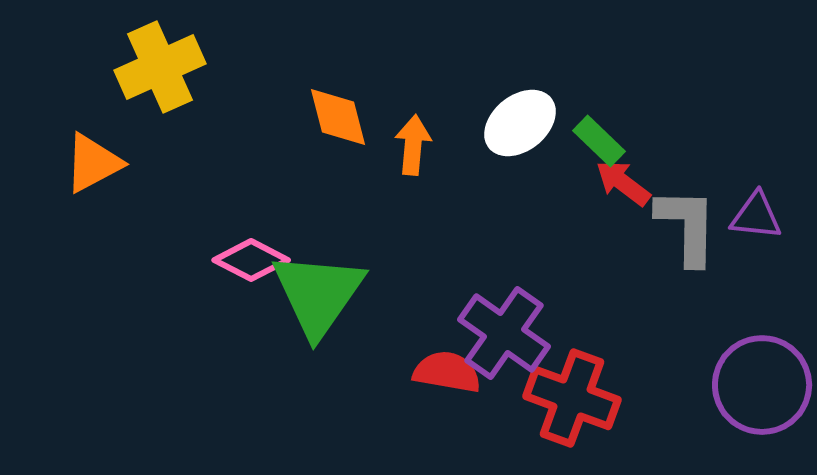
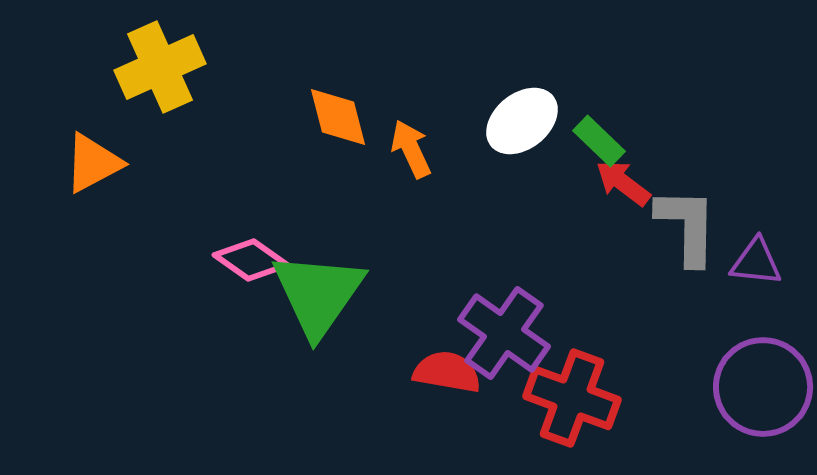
white ellipse: moved 2 px right, 2 px up
orange arrow: moved 2 px left, 4 px down; rotated 30 degrees counterclockwise
purple triangle: moved 46 px down
pink diamond: rotated 8 degrees clockwise
purple circle: moved 1 px right, 2 px down
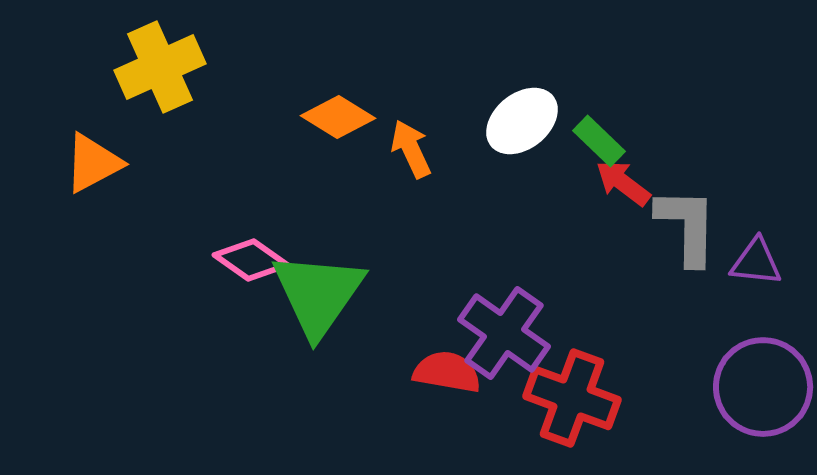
orange diamond: rotated 44 degrees counterclockwise
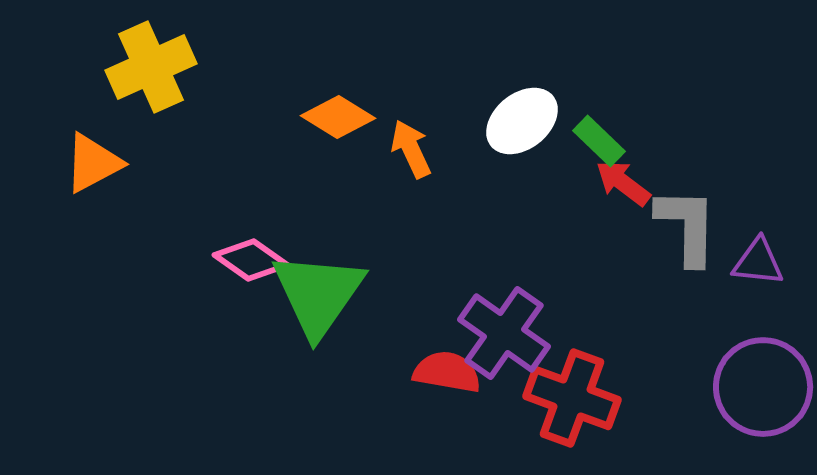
yellow cross: moved 9 px left
purple triangle: moved 2 px right
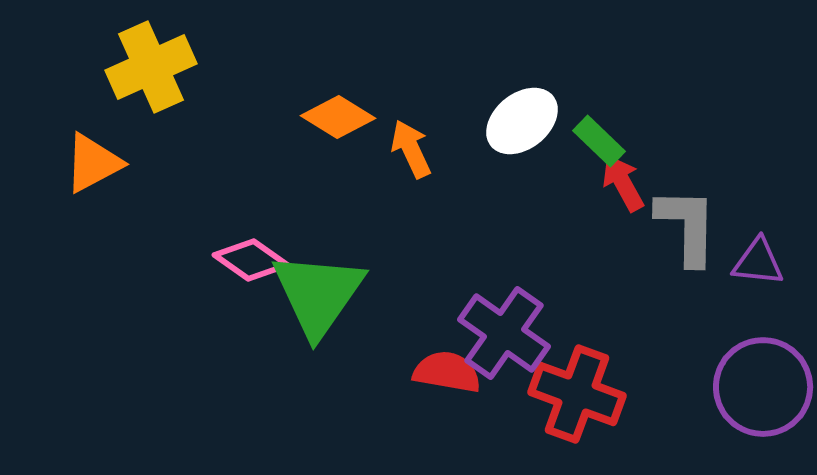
red arrow: rotated 24 degrees clockwise
red cross: moved 5 px right, 4 px up
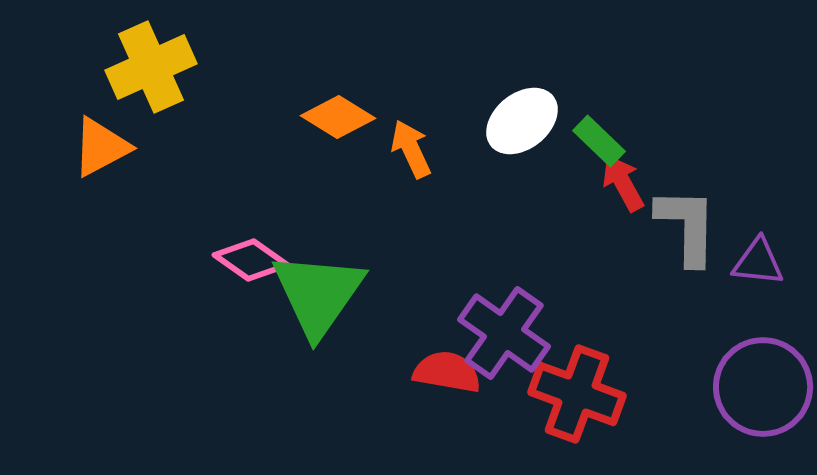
orange triangle: moved 8 px right, 16 px up
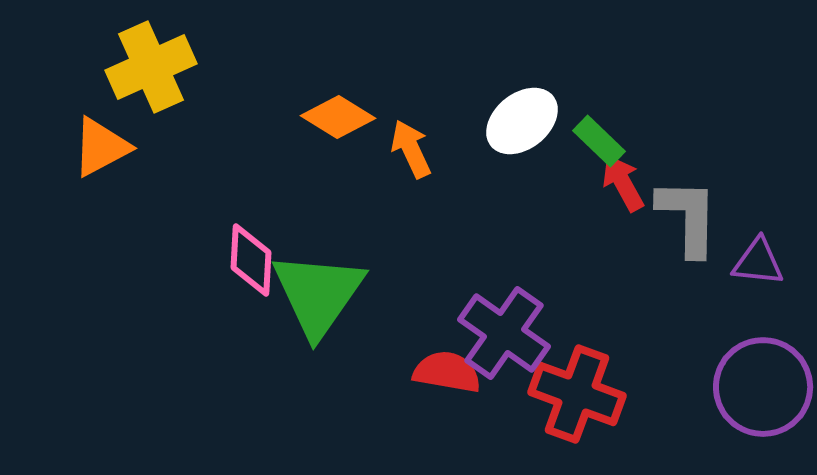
gray L-shape: moved 1 px right, 9 px up
pink diamond: rotated 58 degrees clockwise
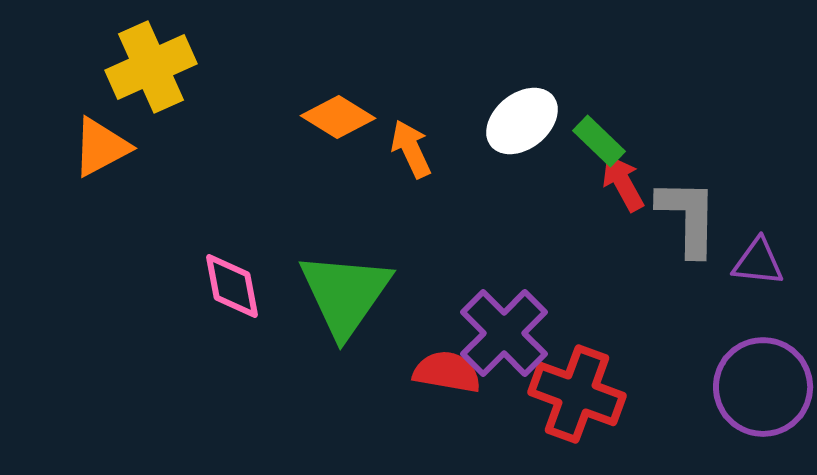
pink diamond: moved 19 px left, 26 px down; rotated 14 degrees counterclockwise
green triangle: moved 27 px right
purple cross: rotated 10 degrees clockwise
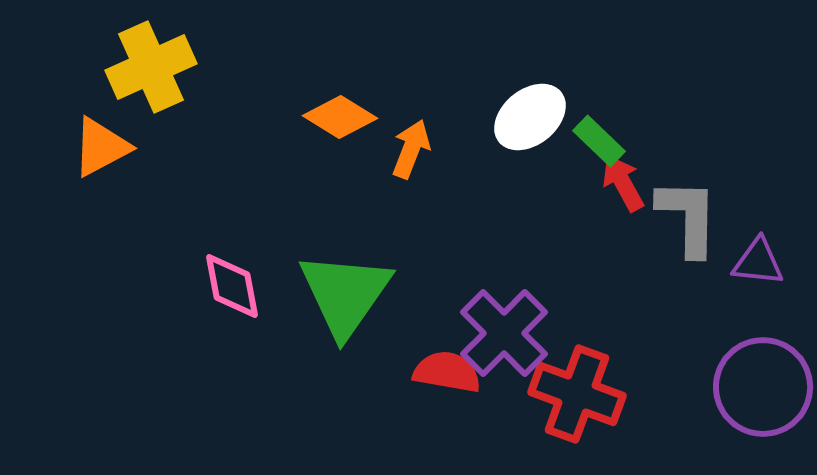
orange diamond: moved 2 px right
white ellipse: moved 8 px right, 4 px up
orange arrow: rotated 46 degrees clockwise
